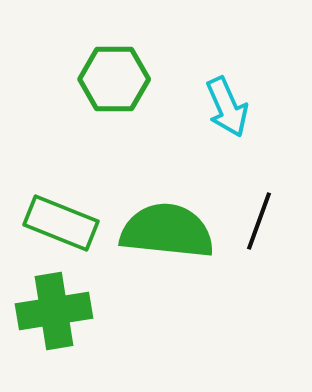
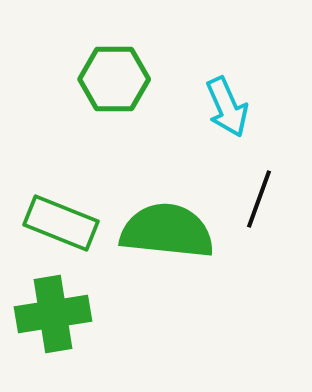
black line: moved 22 px up
green cross: moved 1 px left, 3 px down
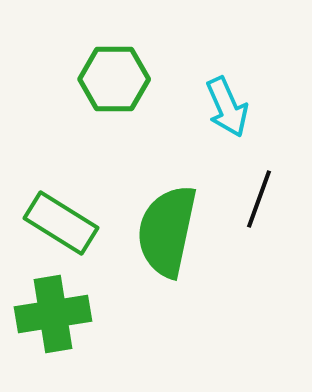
green rectangle: rotated 10 degrees clockwise
green semicircle: rotated 84 degrees counterclockwise
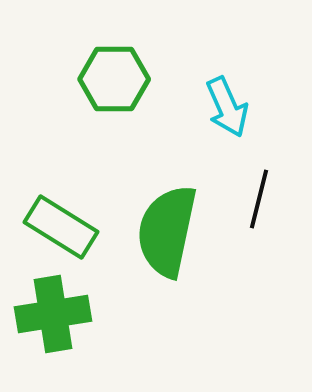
black line: rotated 6 degrees counterclockwise
green rectangle: moved 4 px down
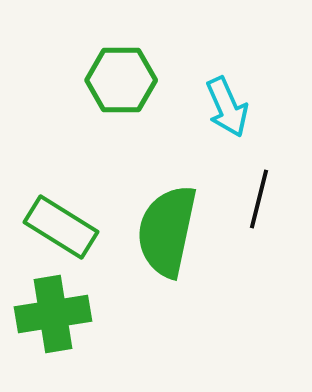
green hexagon: moved 7 px right, 1 px down
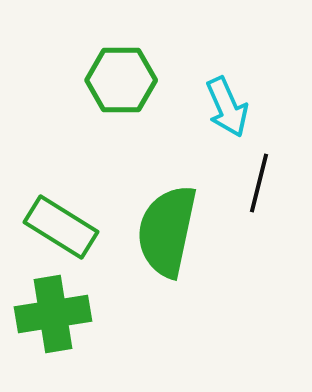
black line: moved 16 px up
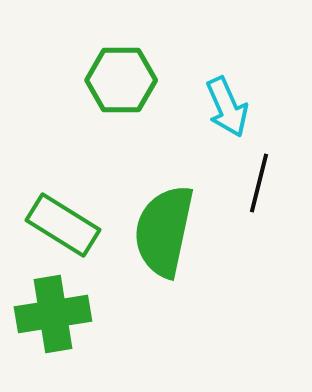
green rectangle: moved 2 px right, 2 px up
green semicircle: moved 3 px left
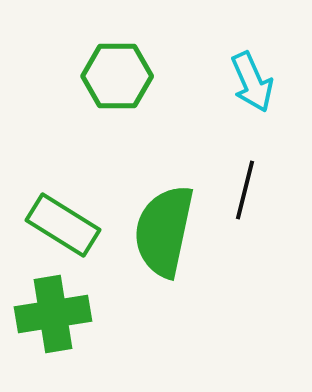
green hexagon: moved 4 px left, 4 px up
cyan arrow: moved 25 px right, 25 px up
black line: moved 14 px left, 7 px down
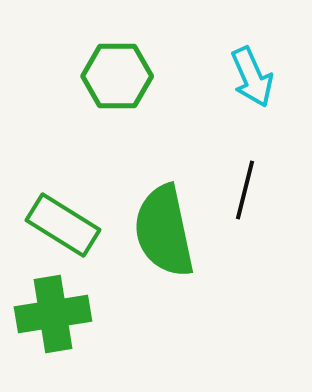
cyan arrow: moved 5 px up
green semicircle: rotated 24 degrees counterclockwise
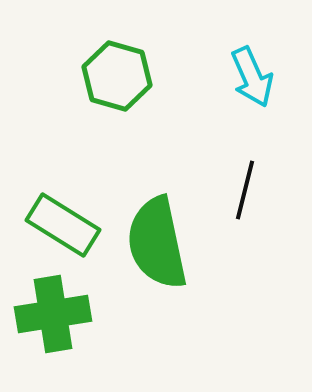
green hexagon: rotated 16 degrees clockwise
green semicircle: moved 7 px left, 12 px down
